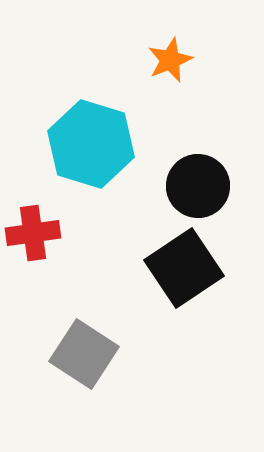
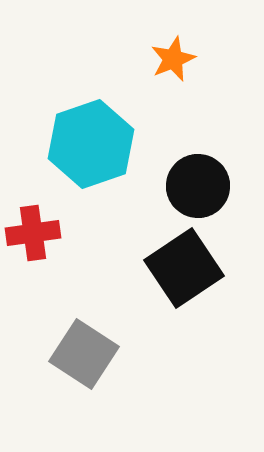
orange star: moved 3 px right, 1 px up
cyan hexagon: rotated 24 degrees clockwise
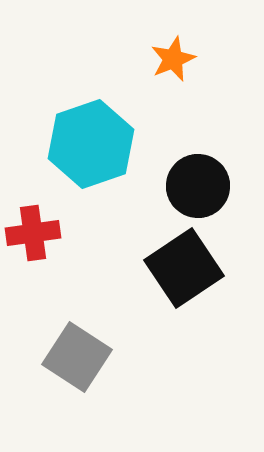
gray square: moved 7 px left, 3 px down
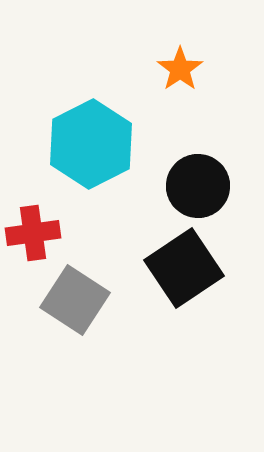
orange star: moved 7 px right, 10 px down; rotated 12 degrees counterclockwise
cyan hexagon: rotated 8 degrees counterclockwise
gray square: moved 2 px left, 57 px up
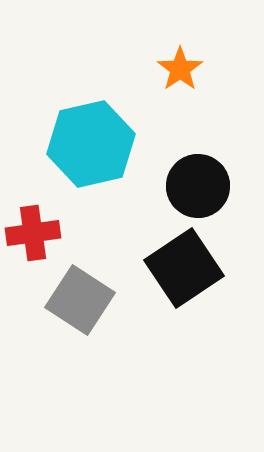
cyan hexagon: rotated 14 degrees clockwise
gray square: moved 5 px right
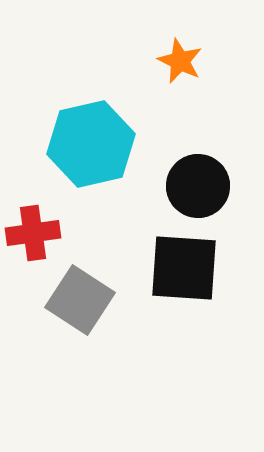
orange star: moved 8 px up; rotated 12 degrees counterclockwise
black square: rotated 38 degrees clockwise
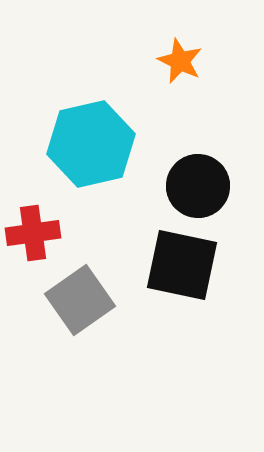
black square: moved 2 px left, 3 px up; rotated 8 degrees clockwise
gray square: rotated 22 degrees clockwise
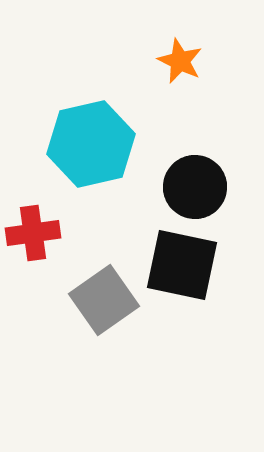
black circle: moved 3 px left, 1 px down
gray square: moved 24 px right
